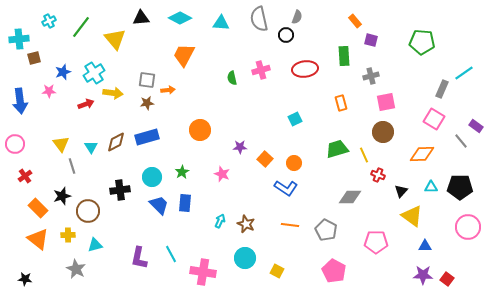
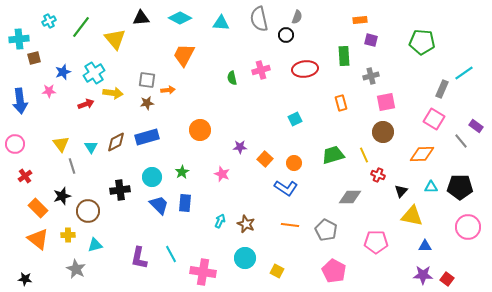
orange rectangle at (355, 21): moved 5 px right, 1 px up; rotated 56 degrees counterclockwise
green trapezoid at (337, 149): moved 4 px left, 6 px down
yellow triangle at (412, 216): rotated 25 degrees counterclockwise
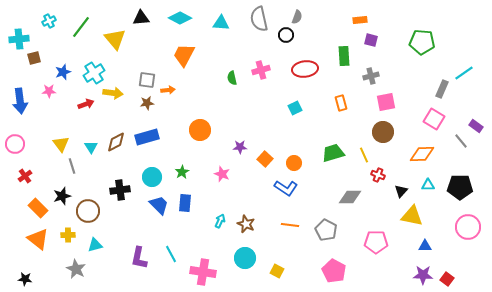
cyan square at (295, 119): moved 11 px up
green trapezoid at (333, 155): moved 2 px up
cyan triangle at (431, 187): moved 3 px left, 2 px up
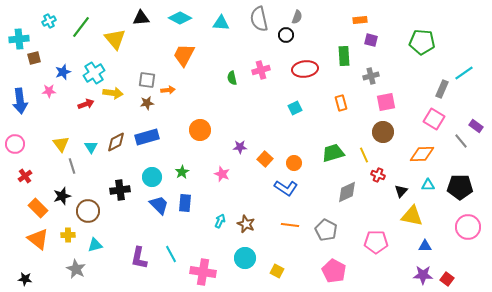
gray diamond at (350, 197): moved 3 px left, 5 px up; rotated 25 degrees counterclockwise
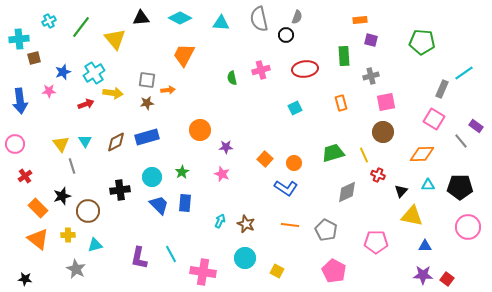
cyan triangle at (91, 147): moved 6 px left, 6 px up
purple star at (240, 147): moved 14 px left
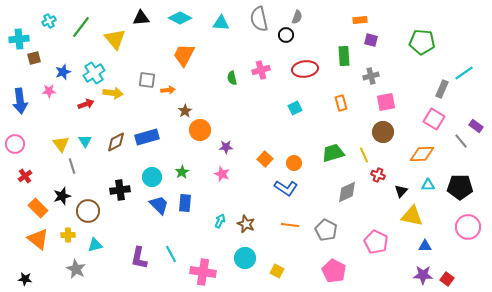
brown star at (147, 103): moved 38 px right, 8 px down; rotated 24 degrees counterclockwise
pink pentagon at (376, 242): rotated 25 degrees clockwise
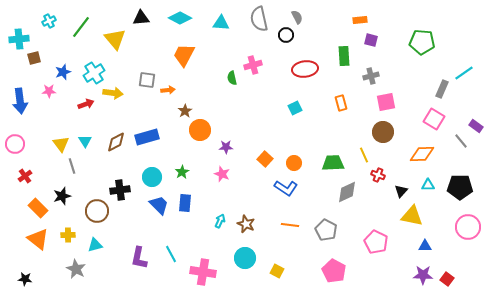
gray semicircle at (297, 17): rotated 48 degrees counterclockwise
pink cross at (261, 70): moved 8 px left, 5 px up
green trapezoid at (333, 153): moved 10 px down; rotated 15 degrees clockwise
brown circle at (88, 211): moved 9 px right
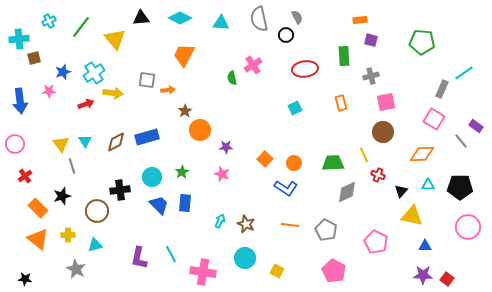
pink cross at (253, 65): rotated 18 degrees counterclockwise
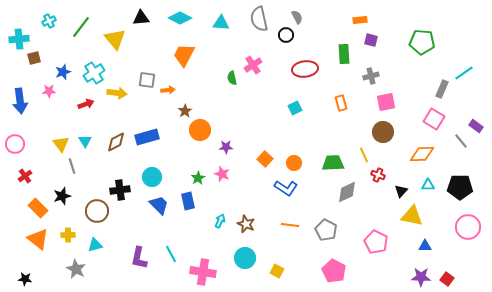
green rectangle at (344, 56): moved 2 px up
yellow arrow at (113, 93): moved 4 px right
green star at (182, 172): moved 16 px right, 6 px down
blue rectangle at (185, 203): moved 3 px right, 2 px up; rotated 18 degrees counterclockwise
purple star at (423, 275): moved 2 px left, 2 px down
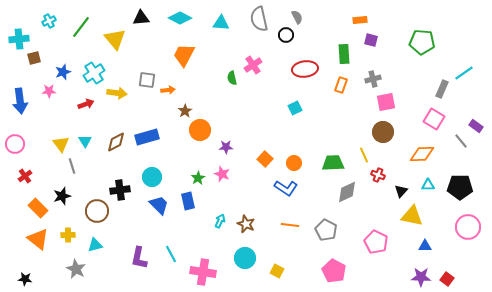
gray cross at (371, 76): moved 2 px right, 3 px down
orange rectangle at (341, 103): moved 18 px up; rotated 35 degrees clockwise
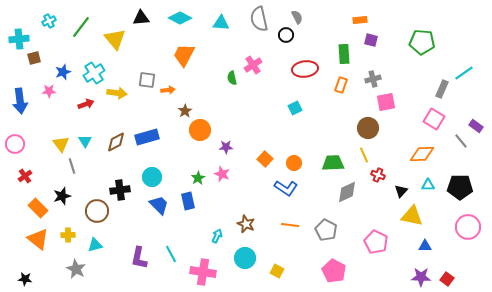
brown circle at (383, 132): moved 15 px left, 4 px up
cyan arrow at (220, 221): moved 3 px left, 15 px down
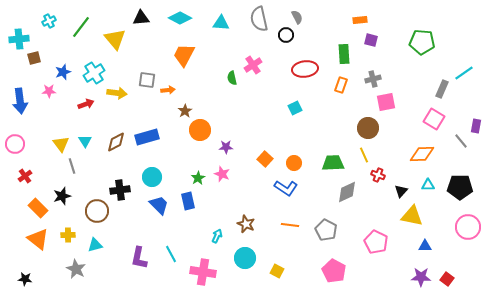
purple rectangle at (476, 126): rotated 64 degrees clockwise
